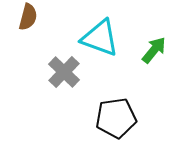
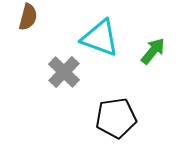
green arrow: moved 1 px left, 1 px down
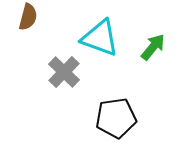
green arrow: moved 4 px up
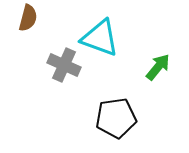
brown semicircle: moved 1 px down
green arrow: moved 5 px right, 20 px down
gray cross: moved 7 px up; rotated 20 degrees counterclockwise
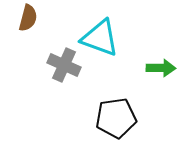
green arrow: moved 3 px right, 1 px down; rotated 52 degrees clockwise
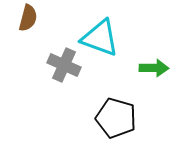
green arrow: moved 7 px left
black pentagon: rotated 24 degrees clockwise
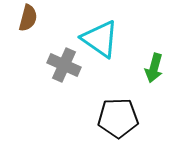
cyan triangle: moved 1 px down; rotated 15 degrees clockwise
green arrow: rotated 104 degrees clockwise
black pentagon: moved 2 px right; rotated 18 degrees counterclockwise
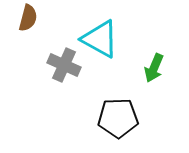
cyan triangle: rotated 6 degrees counterclockwise
green arrow: rotated 8 degrees clockwise
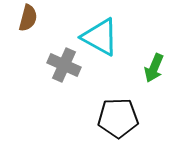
cyan triangle: moved 2 px up
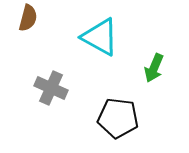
gray cross: moved 13 px left, 23 px down
black pentagon: rotated 9 degrees clockwise
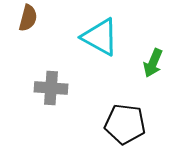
green arrow: moved 1 px left, 5 px up
gray cross: rotated 20 degrees counterclockwise
black pentagon: moved 7 px right, 6 px down
